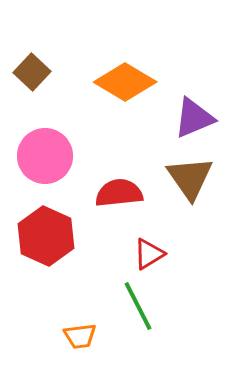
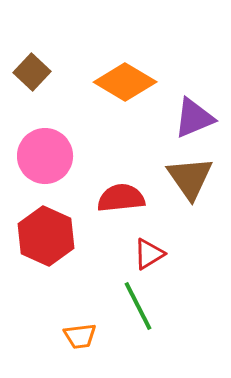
red semicircle: moved 2 px right, 5 px down
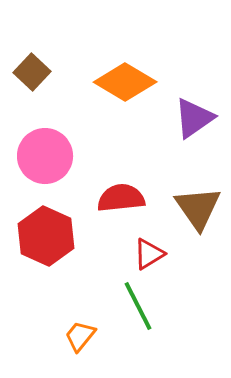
purple triangle: rotated 12 degrees counterclockwise
brown triangle: moved 8 px right, 30 px down
orange trapezoid: rotated 136 degrees clockwise
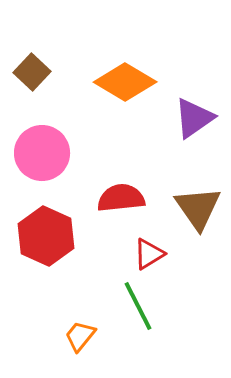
pink circle: moved 3 px left, 3 px up
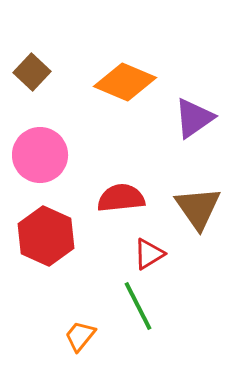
orange diamond: rotated 8 degrees counterclockwise
pink circle: moved 2 px left, 2 px down
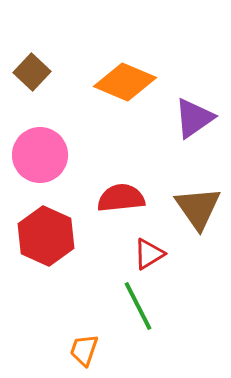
orange trapezoid: moved 4 px right, 14 px down; rotated 20 degrees counterclockwise
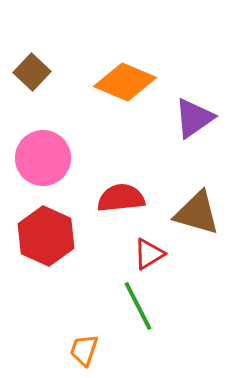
pink circle: moved 3 px right, 3 px down
brown triangle: moved 1 px left, 5 px down; rotated 39 degrees counterclockwise
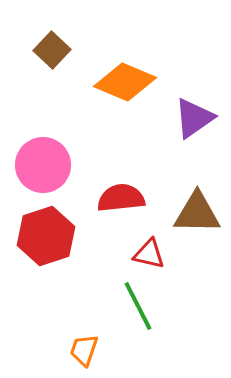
brown square: moved 20 px right, 22 px up
pink circle: moved 7 px down
brown triangle: rotated 15 degrees counterclockwise
red hexagon: rotated 18 degrees clockwise
red triangle: rotated 44 degrees clockwise
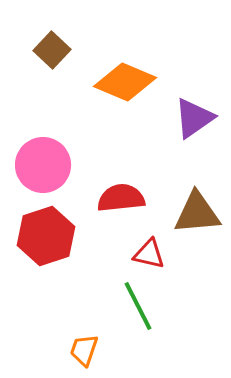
brown triangle: rotated 6 degrees counterclockwise
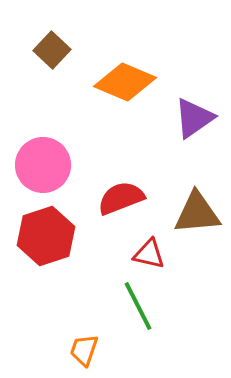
red semicircle: rotated 15 degrees counterclockwise
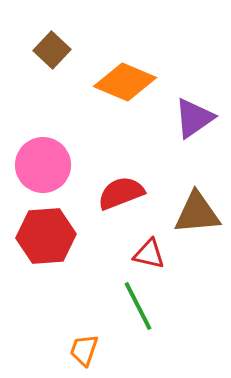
red semicircle: moved 5 px up
red hexagon: rotated 14 degrees clockwise
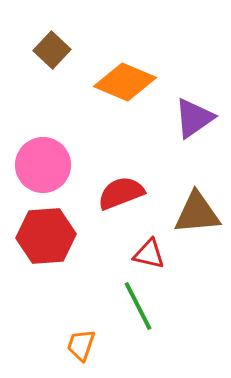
orange trapezoid: moved 3 px left, 5 px up
